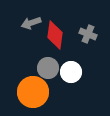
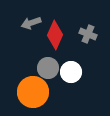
red diamond: rotated 16 degrees clockwise
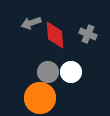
red diamond: rotated 28 degrees counterclockwise
gray circle: moved 4 px down
orange circle: moved 7 px right, 6 px down
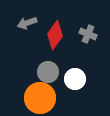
gray arrow: moved 4 px left
red diamond: rotated 40 degrees clockwise
white circle: moved 4 px right, 7 px down
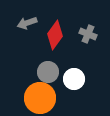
white circle: moved 1 px left
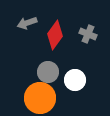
white circle: moved 1 px right, 1 px down
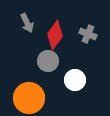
gray arrow: rotated 96 degrees counterclockwise
gray circle: moved 11 px up
orange circle: moved 11 px left
